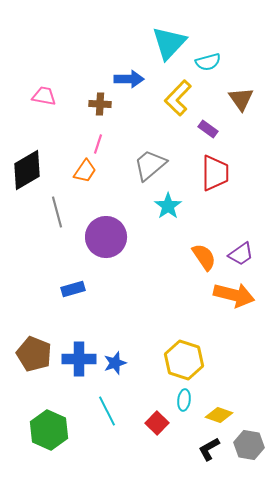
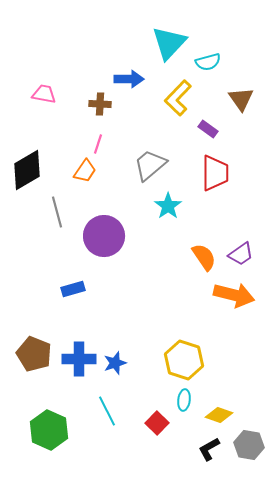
pink trapezoid: moved 2 px up
purple circle: moved 2 px left, 1 px up
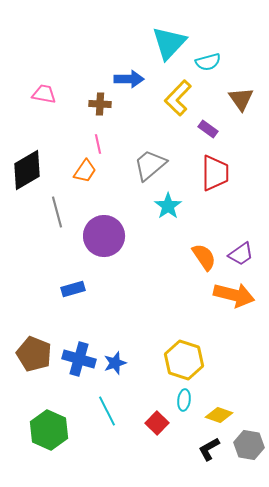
pink line: rotated 30 degrees counterclockwise
blue cross: rotated 16 degrees clockwise
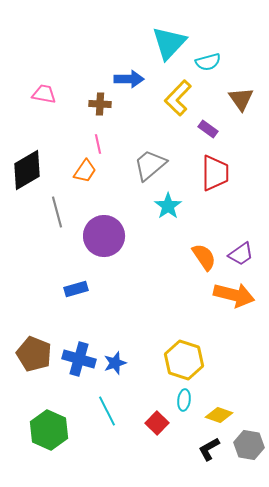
blue rectangle: moved 3 px right
